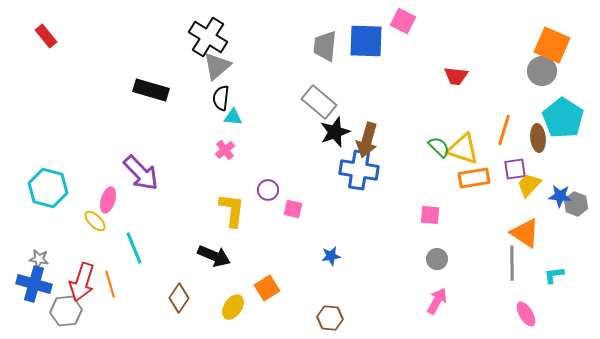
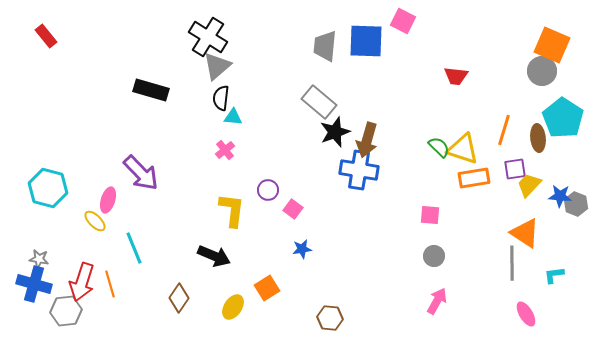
pink square at (293, 209): rotated 24 degrees clockwise
blue star at (331, 256): moved 29 px left, 7 px up
gray circle at (437, 259): moved 3 px left, 3 px up
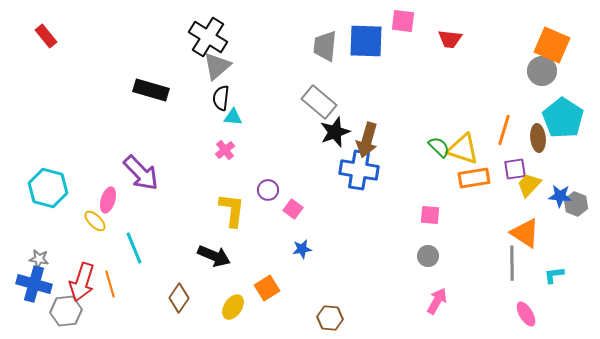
pink square at (403, 21): rotated 20 degrees counterclockwise
red trapezoid at (456, 76): moved 6 px left, 37 px up
gray circle at (434, 256): moved 6 px left
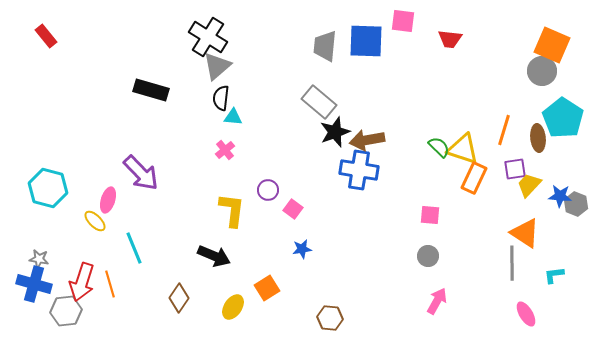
brown arrow at (367, 140): rotated 64 degrees clockwise
orange rectangle at (474, 178): rotated 56 degrees counterclockwise
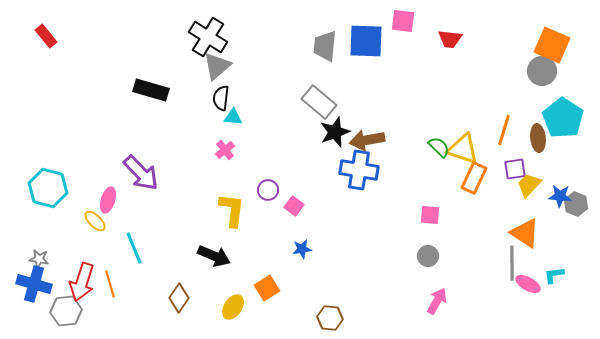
pink square at (293, 209): moved 1 px right, 3 px up
pink ellipse at (526, 314): moved 2 px right, 30 px up; rotated 30 degrees counterclockwise
